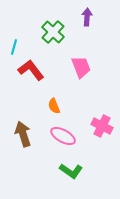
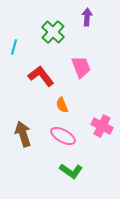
red L-shape: moved 10 px right, 6 px down
orange semicircle: moved 8 px right, 1 px up
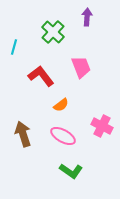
orange semicircle: moved 1 px left; rotated 105 degrees counterclockwise
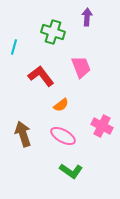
green cross: rotated 25 degrees counterclockwise
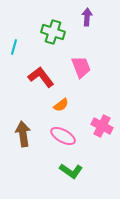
red L-shape: moved 1 px down
brown arrow: rotated 10 degrees clockwise
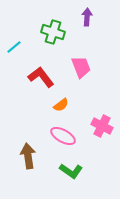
cyan line: rotated 35 degrees clockwise
brown arrow: moved 5 px right, 22 px down
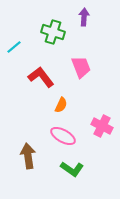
purple arrow: moved 3 px left
orange semicircle: rotated 28 degrees counterclockwise
green L-shape: moved 1 px right, 2 px up
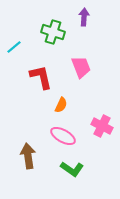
red L-shape: rotated 24 degrees clockwise
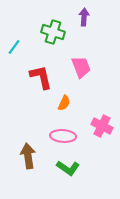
cyan line: rotated 14 degrees counterclockwise
orange semicircle: moved 3 px right, 2 px up
pink ellipse: rotated 25 degrees counterclockwise
green L-shape: moved 4 px left, 1 px up
